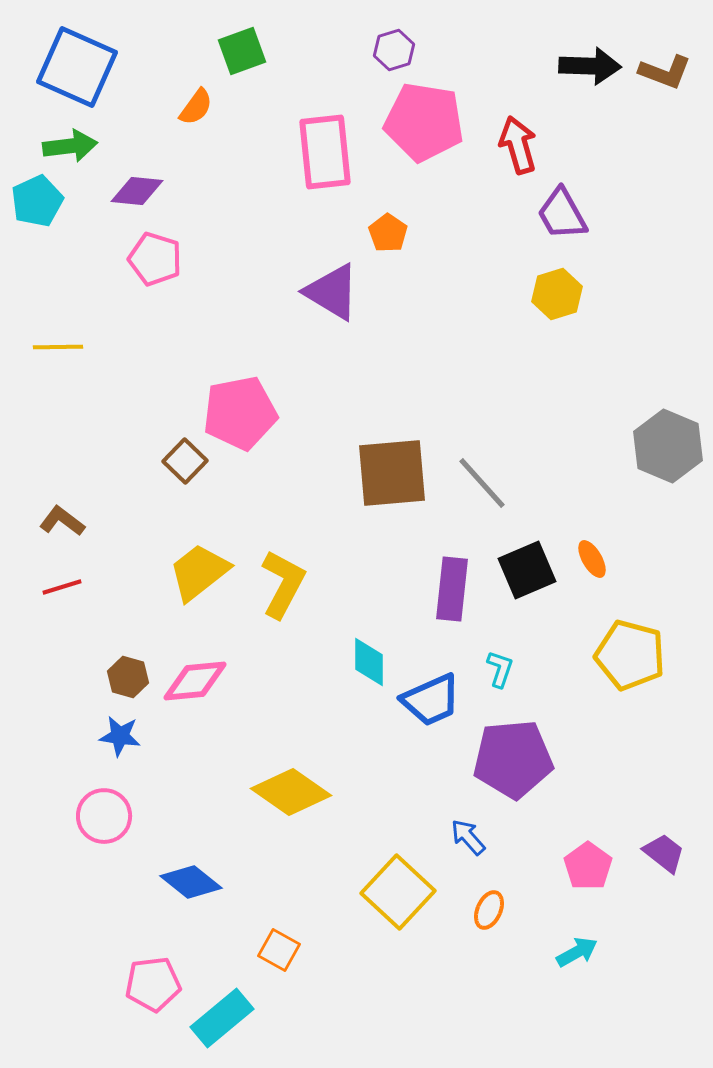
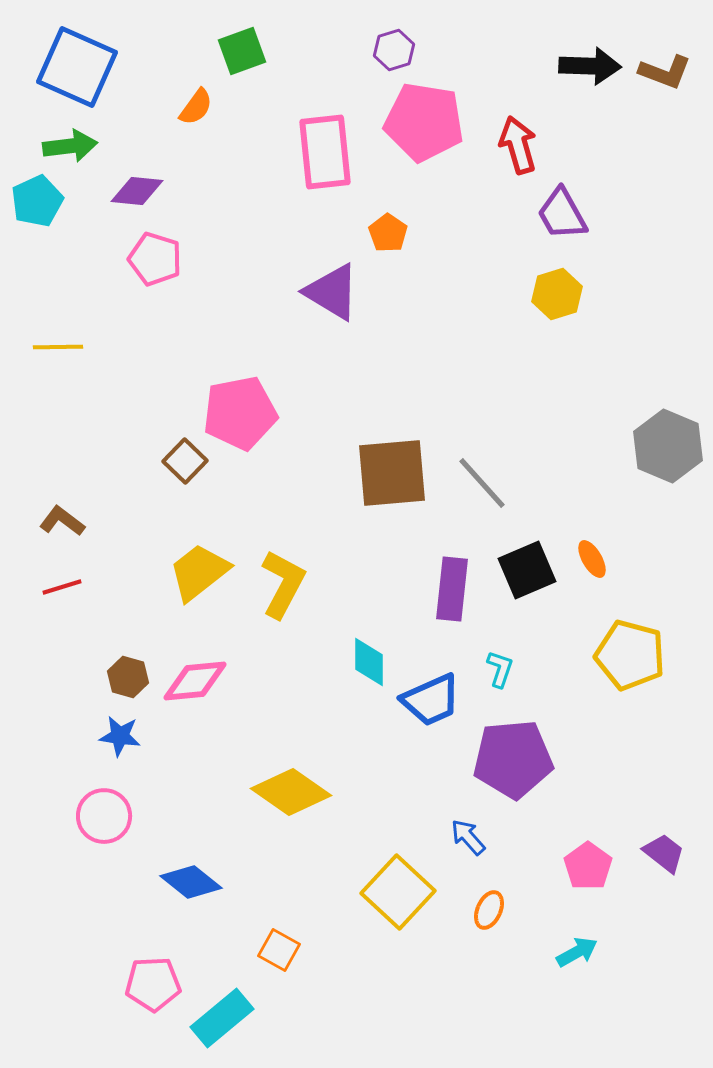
pink pentagon at (153, 984): rotated 4 degrees clockwise
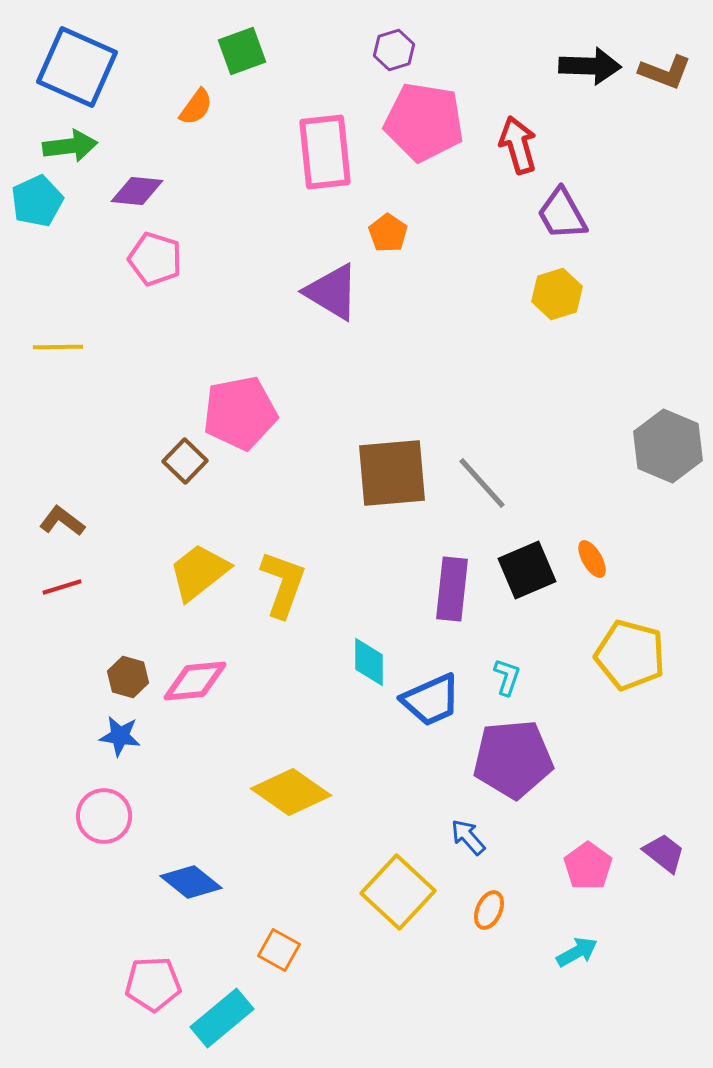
yellow L-shape at (283, 584): rotated 8 degrees counterclockwise
cyan L-shape at (500, 669): moved 7 px right, 8 px down
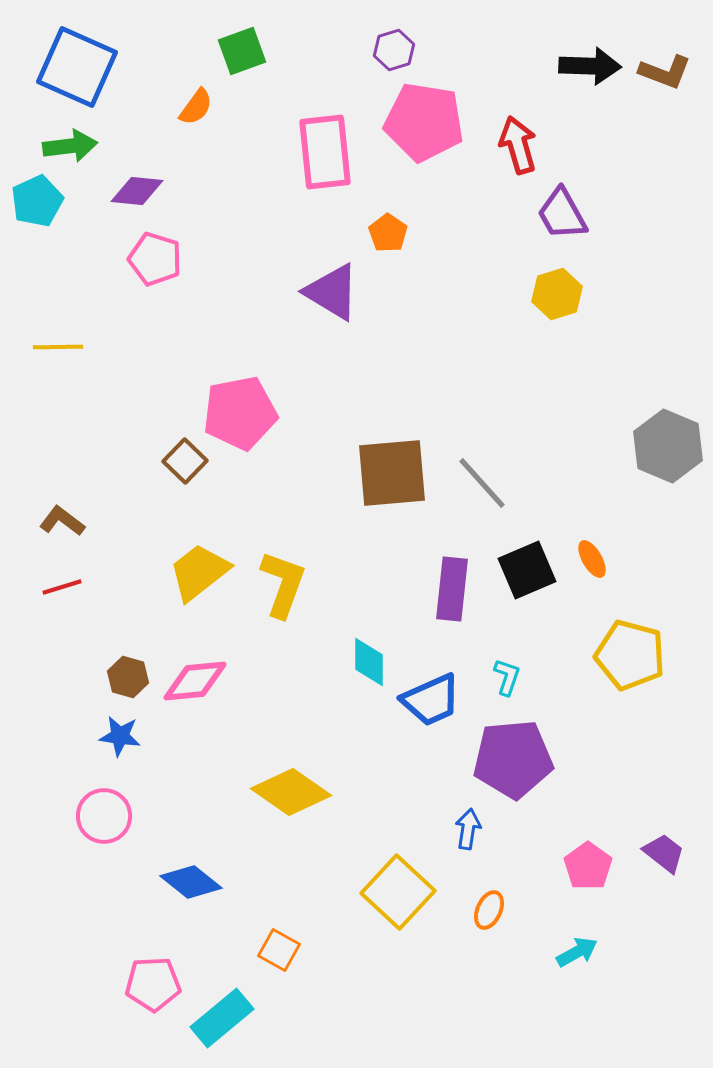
blue arrow at (468, 837): moved 8 px up; rotated 51 degrees clockwise
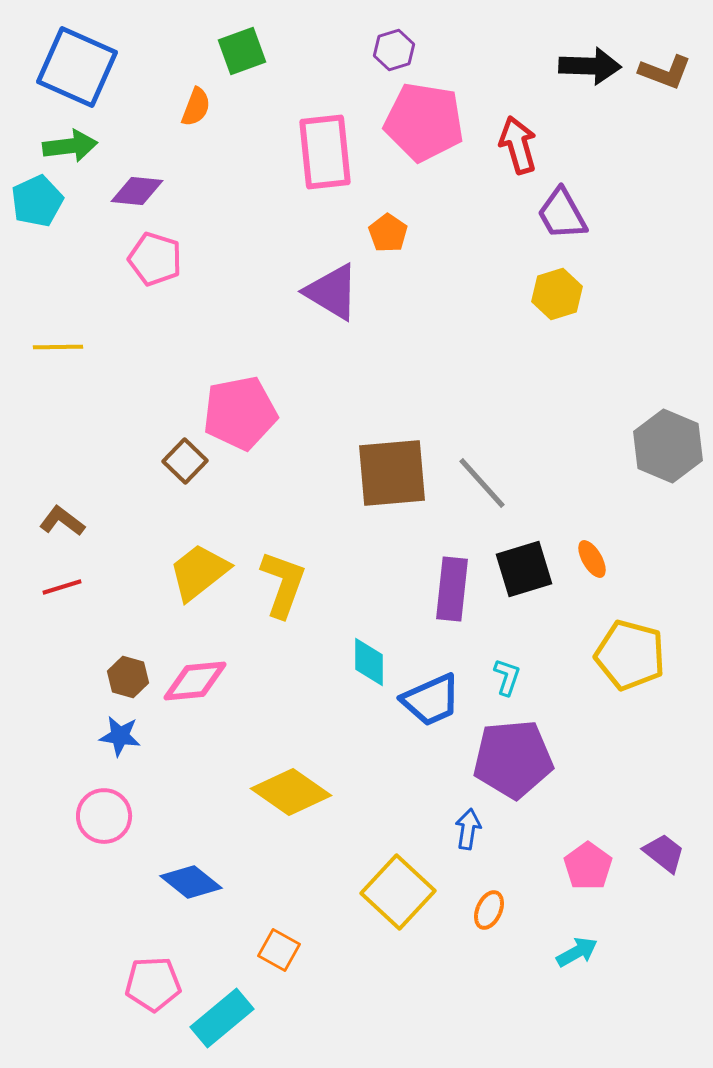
orange semicircle at (196, 107): rotated 15 degrees counterclockwise
black square at (527, 570): moved 3 px left, 1 px up; rotated 6 degrees clockwise
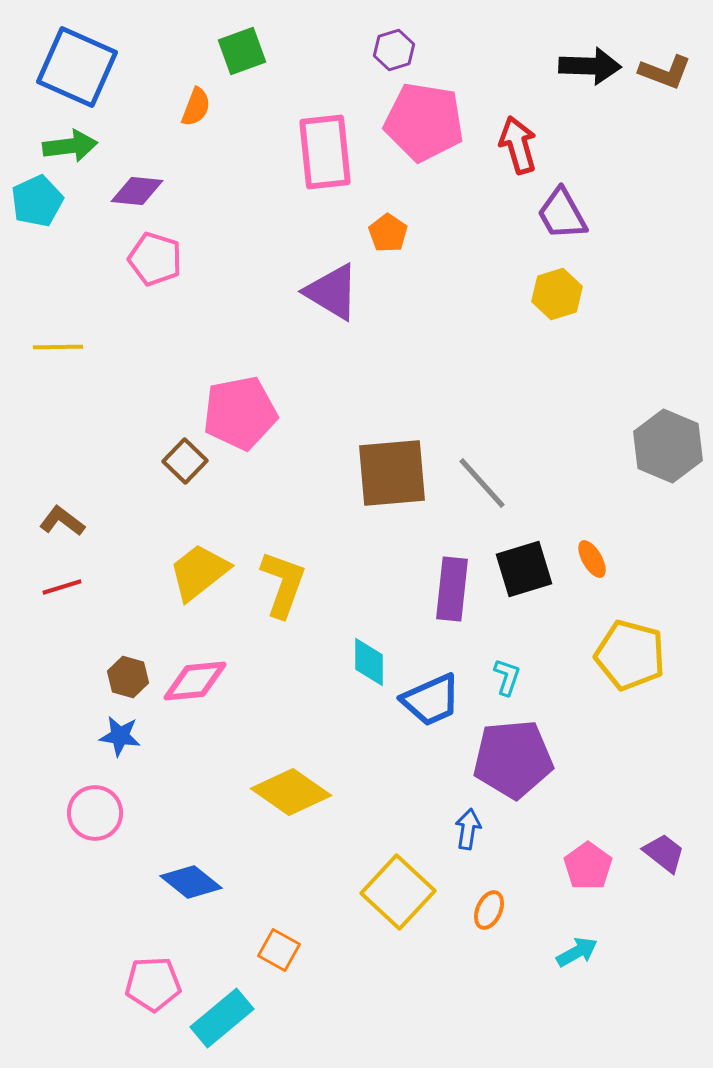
pink circle at (104, 816): moved 9 px left, 3 px up
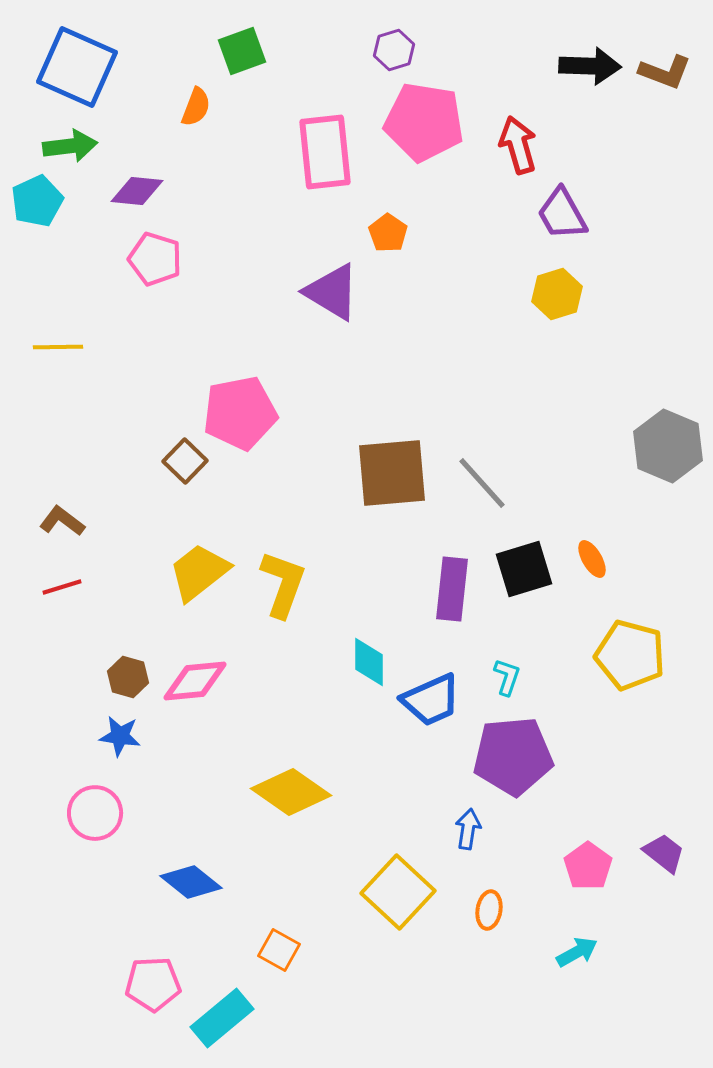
purple pentagon at (513, 759): moved 3 px up
orange ellipse at (489, 910): rotated 15 degrees counterclockwise
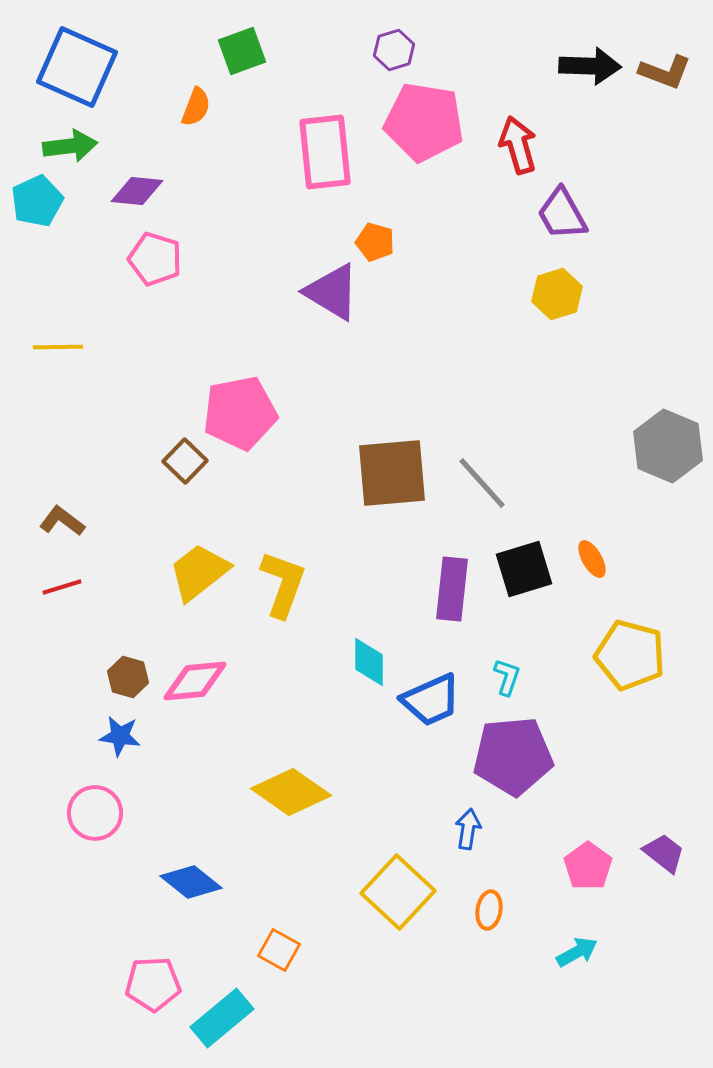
orange pentagon at (388, 233): moved 13 px left, 9 px down; rotated 18 degrees counterclockwise
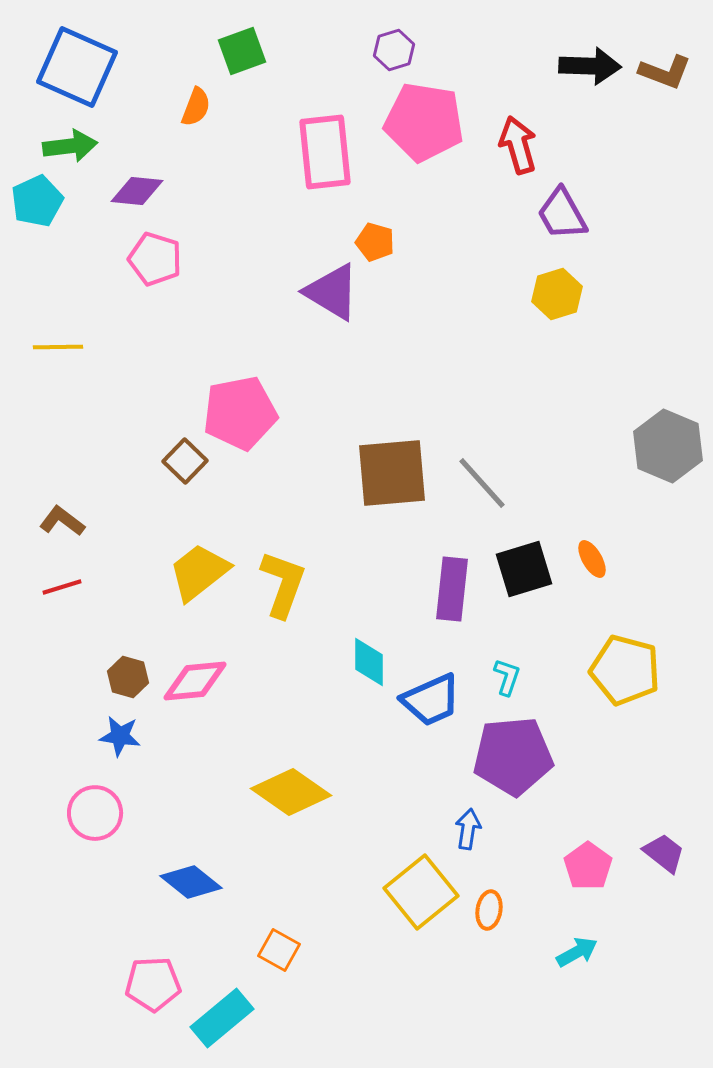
yellow pentagon at (630, 655): moved 5 px left, 15 px down
yellow square at (398, 892): moved 23 px right; rotated 8 degrees clockwise
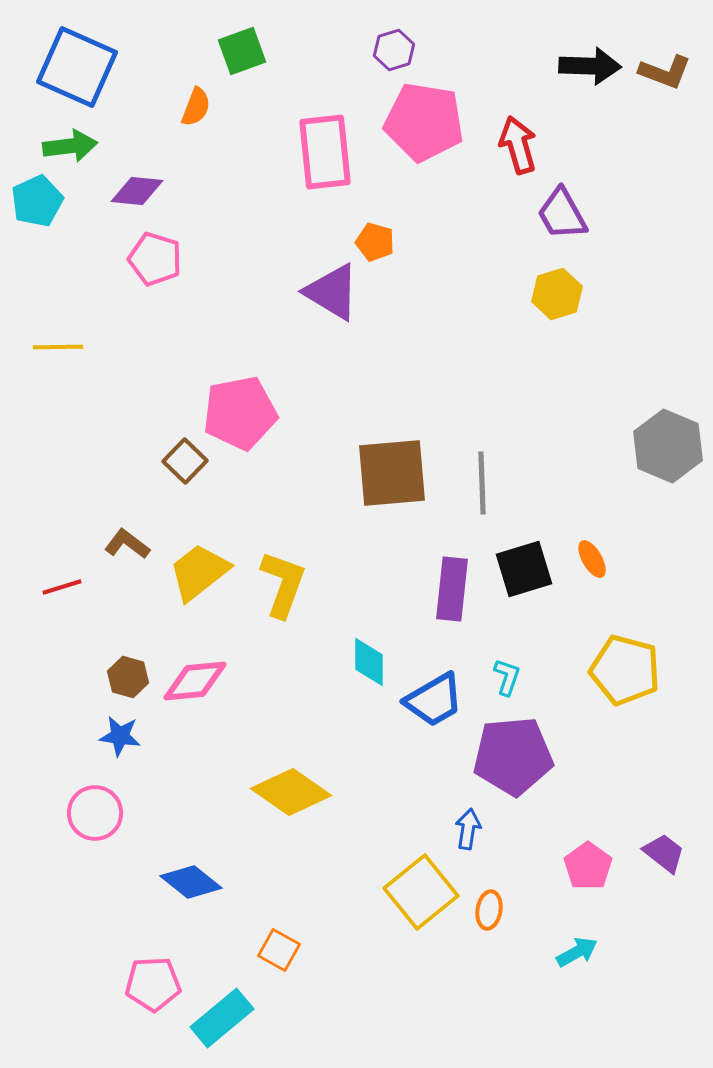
gray line at (482, 483): rotated 40 degrees clockwise
brown L-shape at (62, 521): moved 65 px right, 23 px down
blue trapezoid at (431, 700): moved 3 px right; rotated 6 degrees counterclockwise
